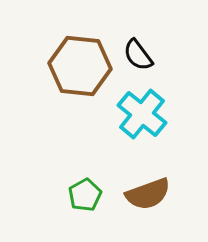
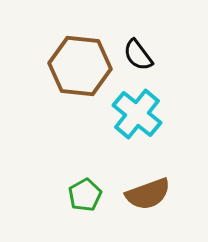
cyan cross: moved 5 px left
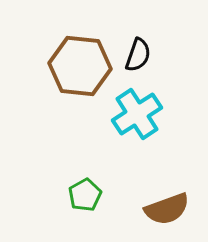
black semicircle: rotated 124 degrees counterclockwise
cyan cross: rotated 18 degrees clockwise
brown semicircle: moved 19 px right, 15 px down
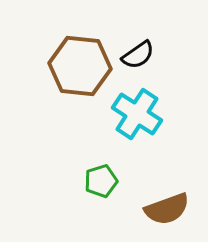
black semicircle: rotated 36 degrees clockwise
cyan cross: rotated 24 degrees counterclockwise
green pentagon: moved 16 px right, 14 px up; rotated 12 degrees clockwise
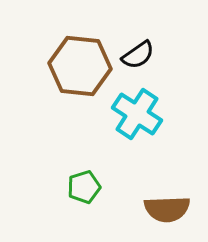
green pentagon: moved 17 px left, 6 px down
brown semicircle: rotated 18 degrees clockwise
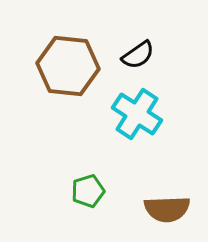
brown hexagon: moved 12 px left
green pentagon: moved 4 px right, 4 px down
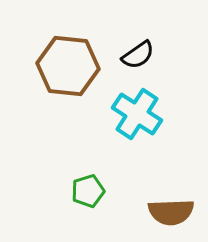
brown semicircle: moved 4 px right, 3 px down
